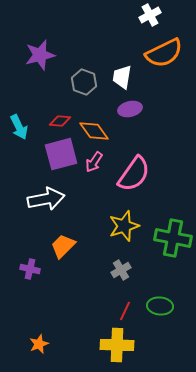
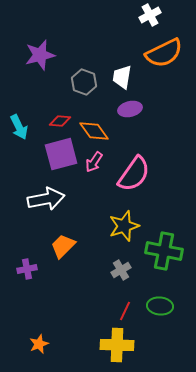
green cross: moved 9 px left, 13 px down
purple cross: moved 3 px left; rotated 24 degrees counterclockwise
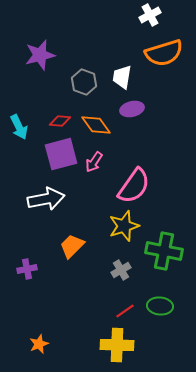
orange semicircle: rotated 9 degrees clockwise
purple ellipse: moved 2 px right
orange diamond: moved 2 px right, 6 px up
pink semicircle: moved 12 px down
orange trapezoid: moved 9 px right
red line: rotated 30 degrees clockwise
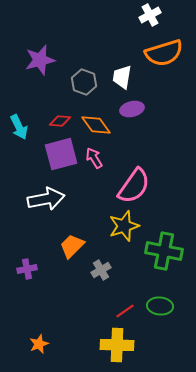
purple star: moved 5 px down
pink arrow: moved 4 px up; rotated 115 degrees clockwise
gray cross: moved 20 px left
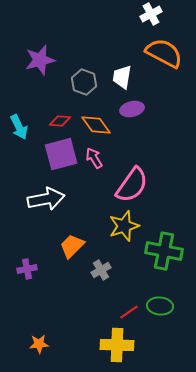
white cross: moved 1 px right, 1 px up
orange semicircle: rotated 135 degrees counterclockwise
pink semicircle: moved 2 px left, 1 px up
red line: moved 4 px right, 1 px down
orange star: rotated 18 degrees clockwise
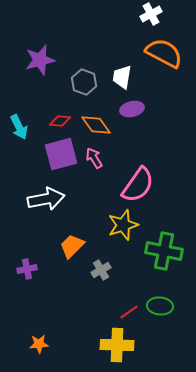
pink semicircle: moved 6 px right
yellow star: moved 1 px left, 1 px up
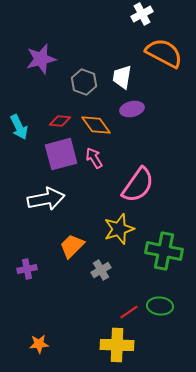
white cross: moved 9 px left
purple star: moved 1 px right, 1 px up
yellow star: moved 4 px left, 4 px down
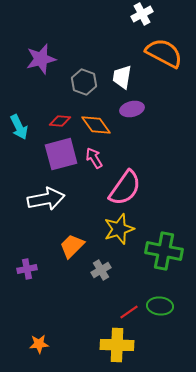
pink semicircle: moved 13 px left, 3 px down
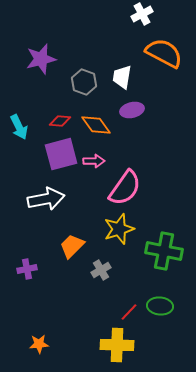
purple ellipse: moved 1 px down
pink arrow: moved 3 px down; rotated 120 degrees clockwise
red line: rotated 12 degrees counterclockwise
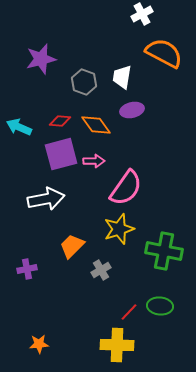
cyan arrow: rotated 140 degrees clockwise
pink semicircle: moved 1 px right
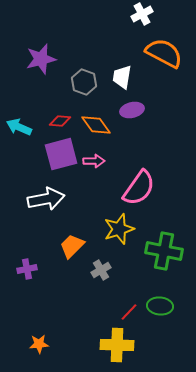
pink semicircle: moved 13 px right
